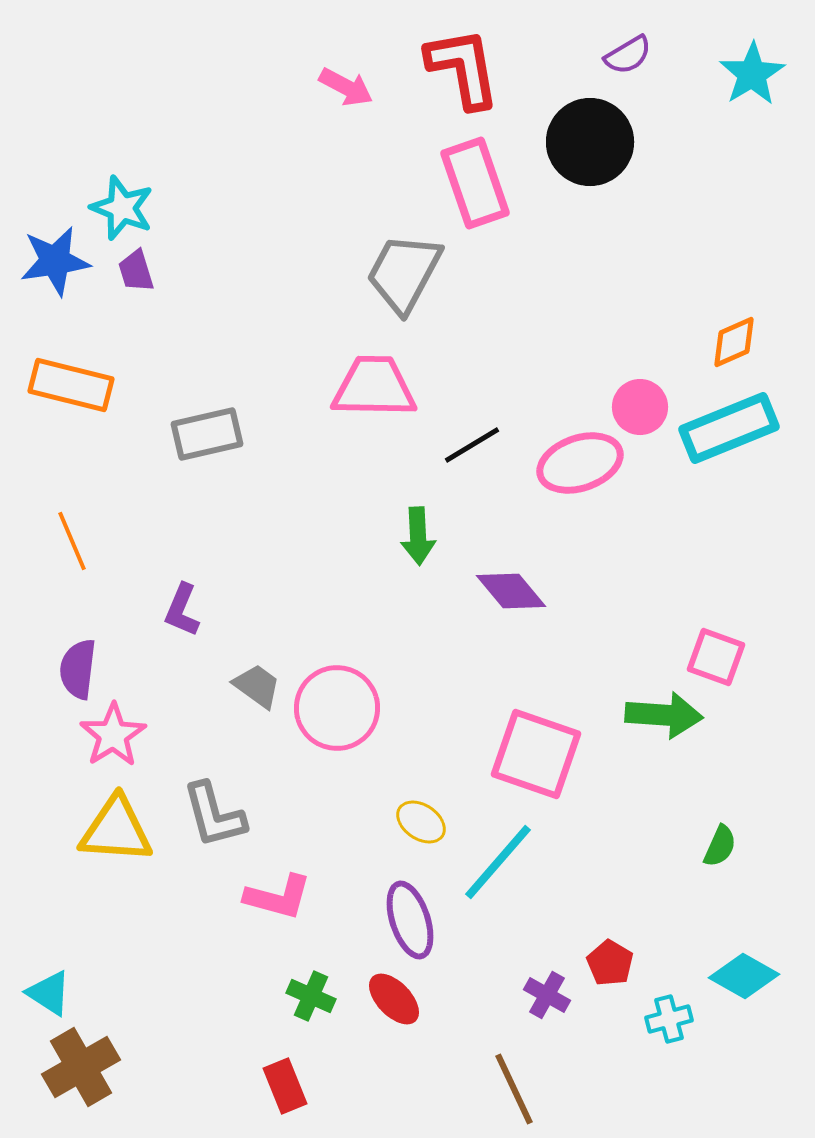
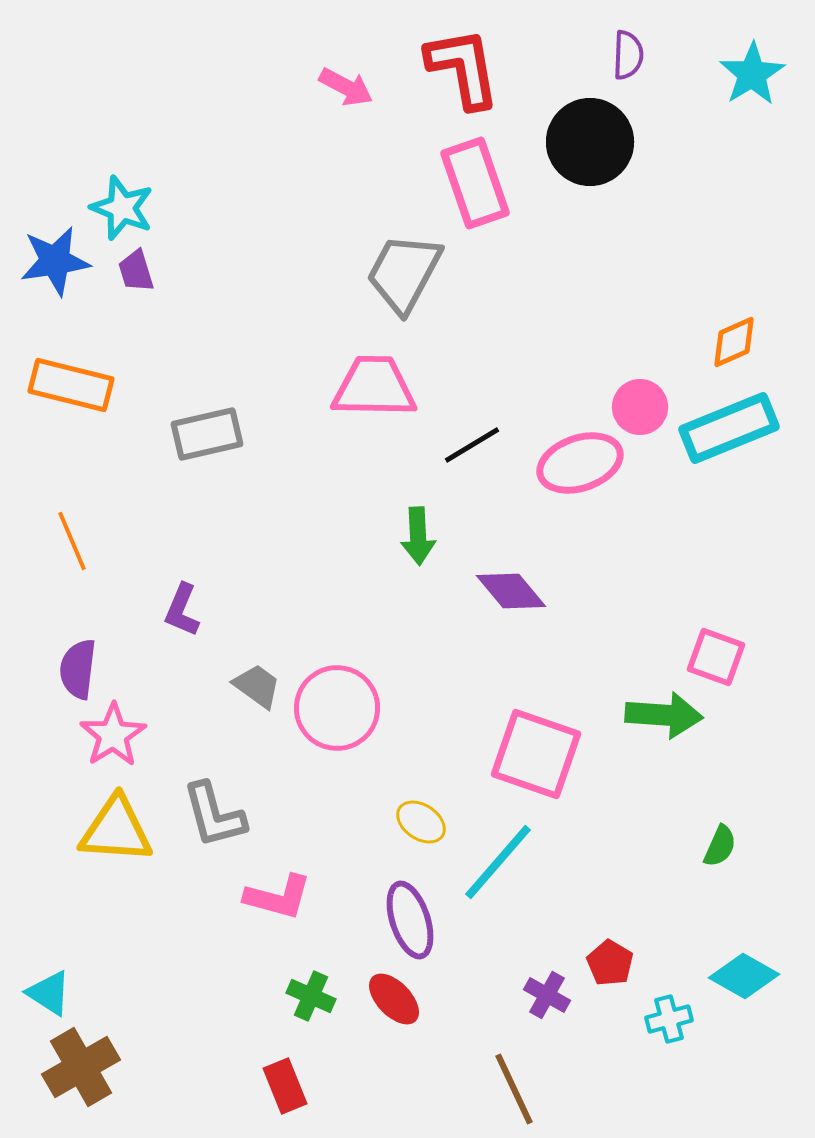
purple semicircle at (628, 55): rotated 57 degrees counterclockwise
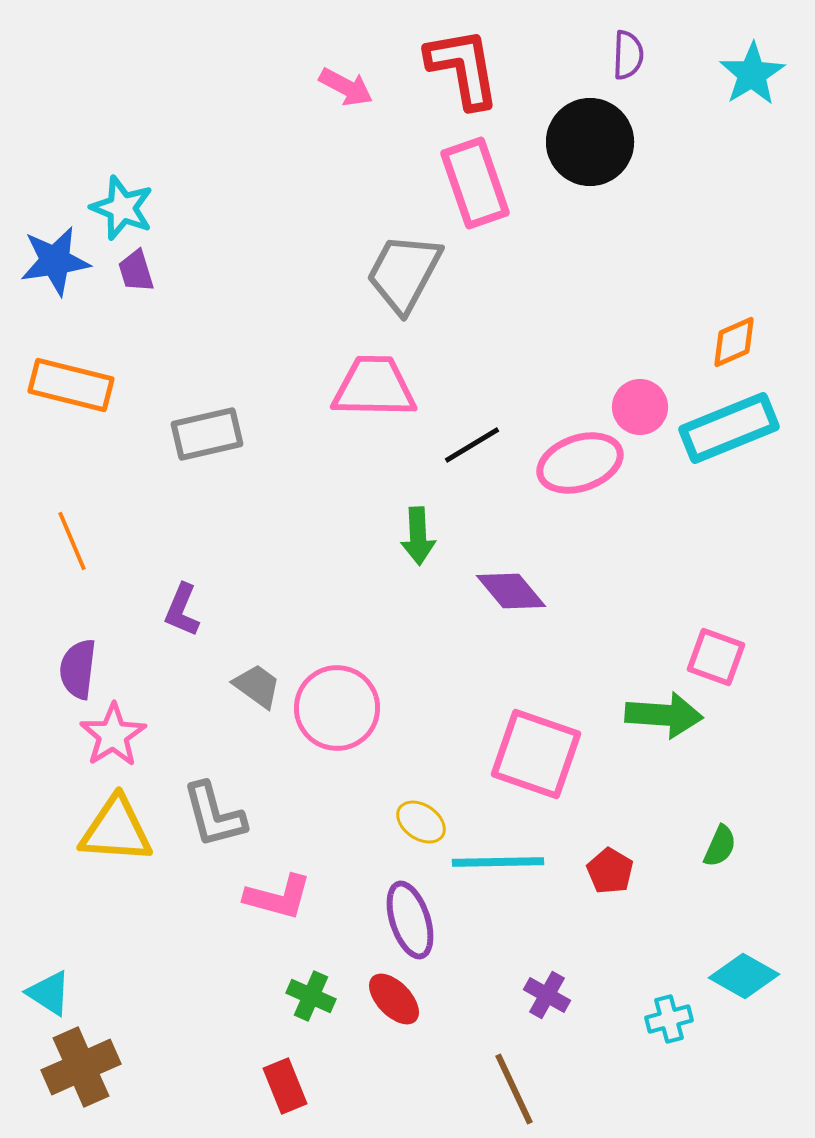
cyan line at (498, 862): rotated 48 degrees clockwise
red pentagon at (610, 963): moved 92 px up
brown cross at (81, 1067): rotated 6 degrees clockwise
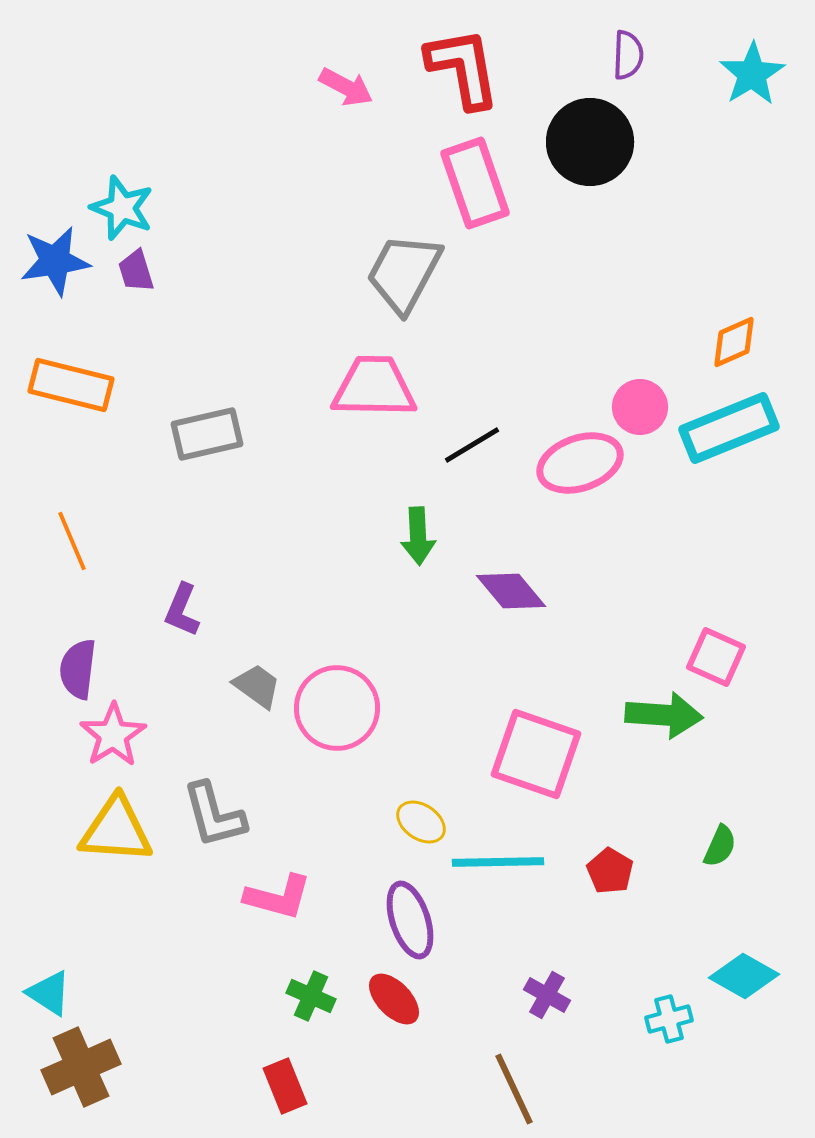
pink square at (716, 657): rotated 4 degrees clockwise
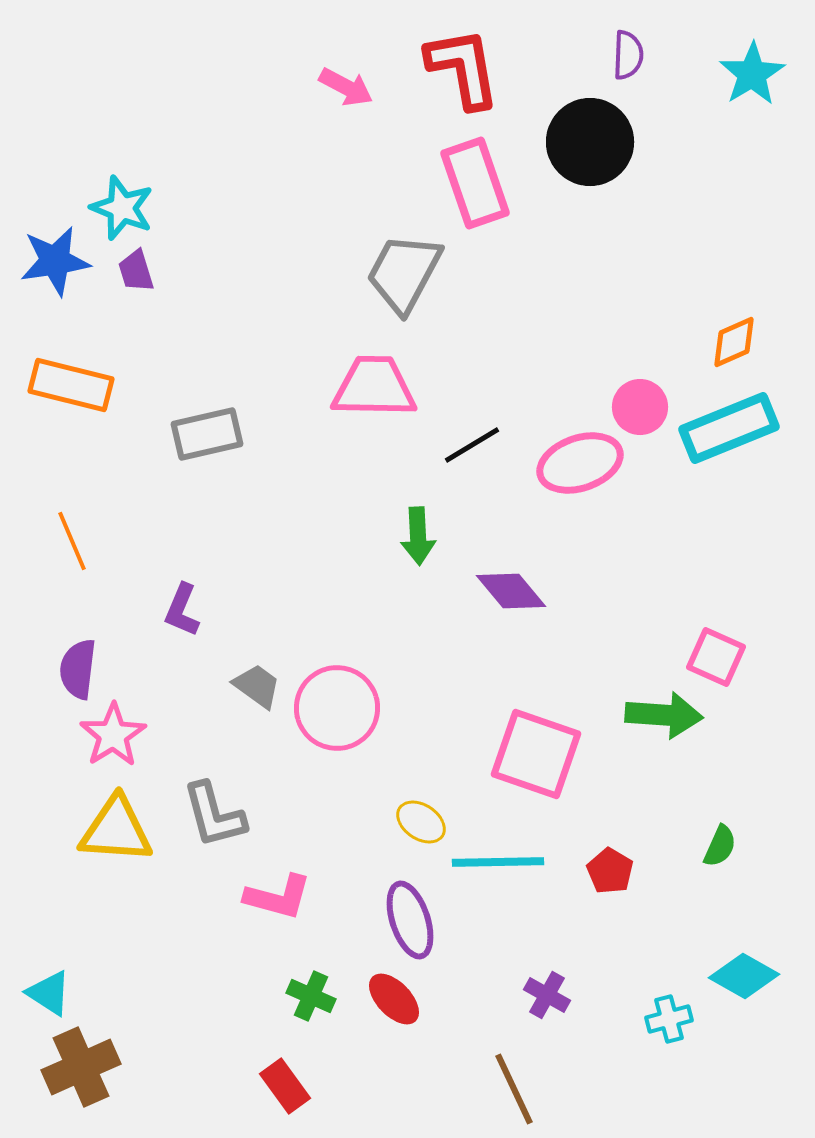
red rectangle at (285, 1086): rotated 14 degrees counterclockwise
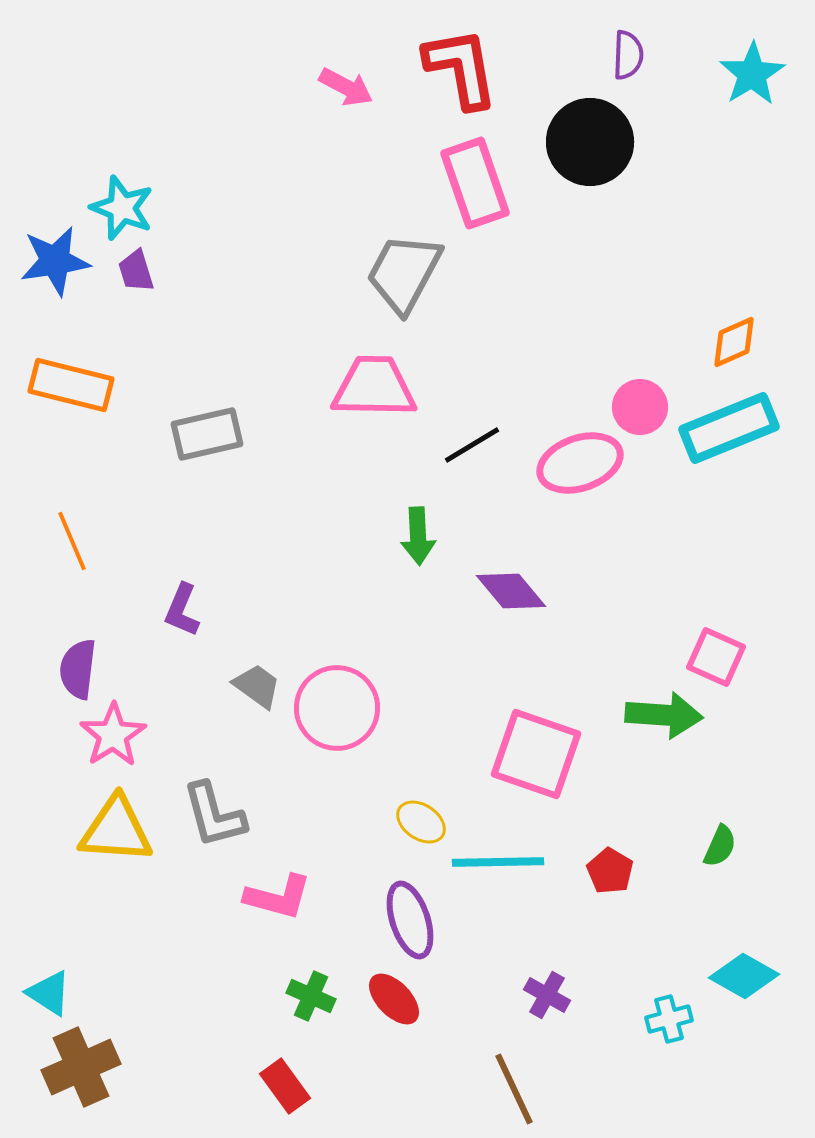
red L-shape at (463, 68): moved 2 px left
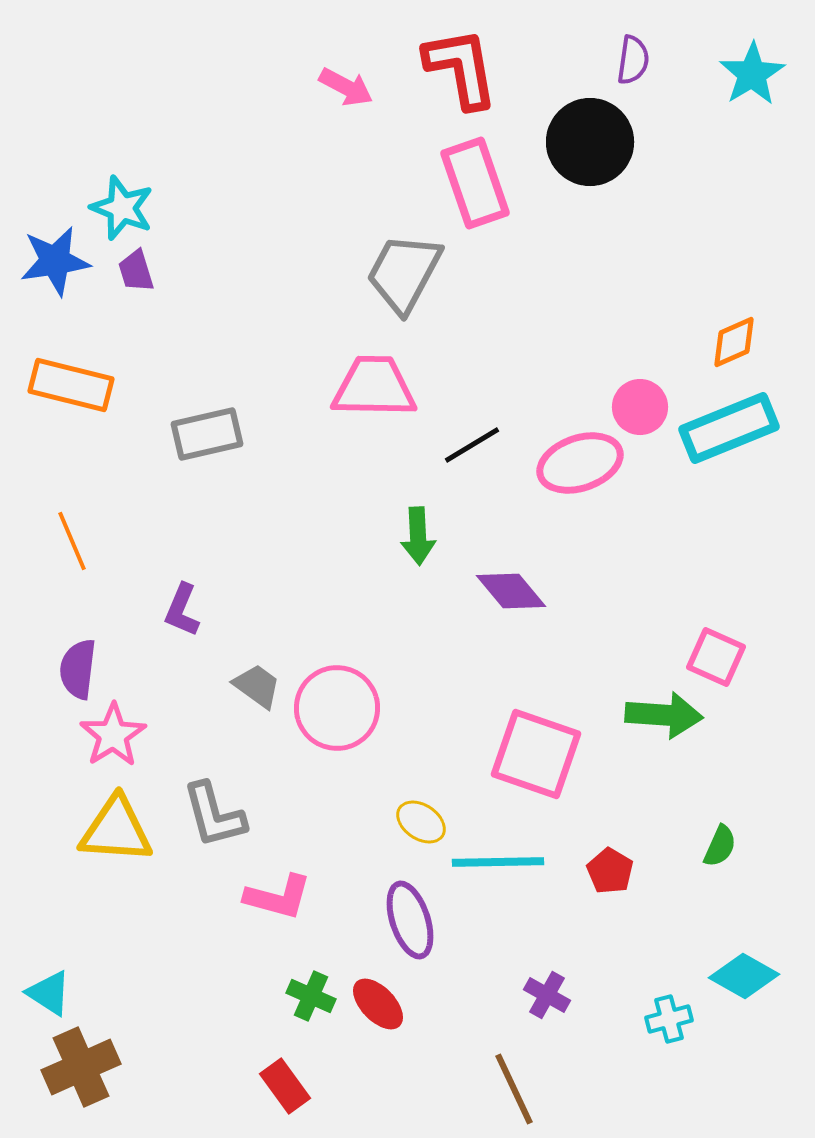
purple semicircle at (628, 55): moved 5 px right, 5 px down; rotated 6 degrees clockwise
red ellipse at (394, 999): moved 16 px left, 5 px down
